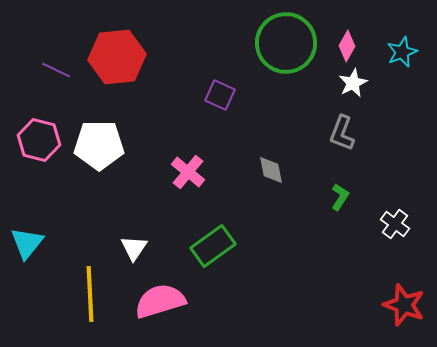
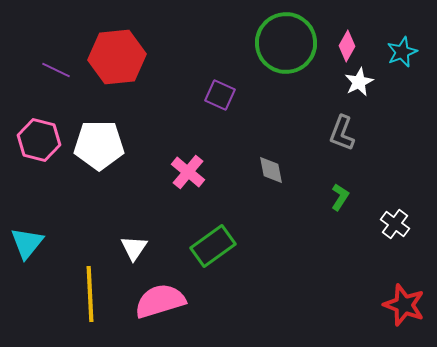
white star: moved 6 px right, 1 px up
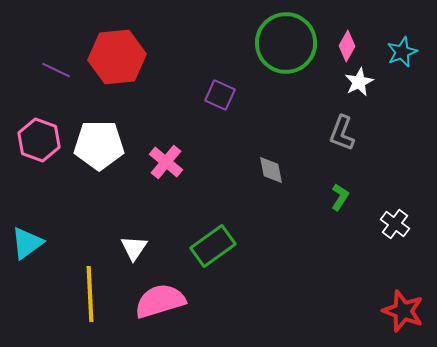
pink hexagon: rotated 6 degrees clockwise
pink cross: moved 22 px left, 10 px up
cyan triangle: rotated 15 degrees clockwise
red star: moved 1 px left, 6 px down
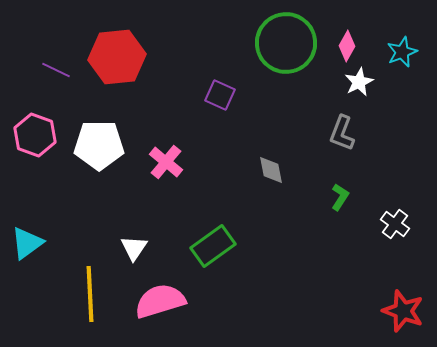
pink hexagon: moved 4 px left, 5 px up
